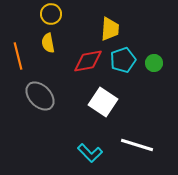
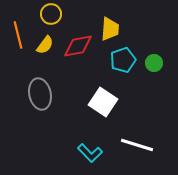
yellow semicircle: moved 3 px left, 2 px down; rotated 132 degrees counterclockwise
orange line: moved 21 px up
red diamond: moved 10 px left, 15 px up
gray ellipse: moved 2 px up; rotated 32 degrees clockwise
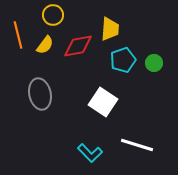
yellow circle: moved 2 px right, 1 px down
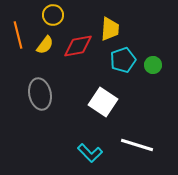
green circle: moved 1 px left, 2 px down
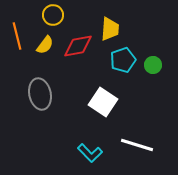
orange line: moved 1 px left, 1 px down
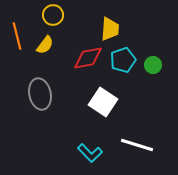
red diamond: moved 10 px right, 12 px down
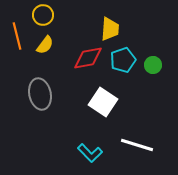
yellow circle: moved 10 px left
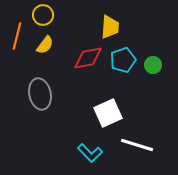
yellow trapezoid: moved 2 px up
orange line: rotated 28 degrees clockwise
white square: moved 5 px right, 11 px down; rotated 32 degrees clockwise
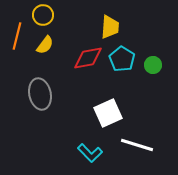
cyan pentagon: moved 1 px left, 1 px up; rotated 20 degrees counterclockwise
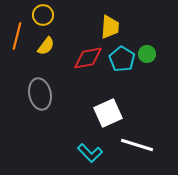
yellow semicircle: moved 1 px right, 1 px down
green circle: moved 6 px left, 11 px up
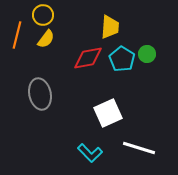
orange line: moved 1 px up
yellow semicircle: moved 7 px up
white line: moved 2 px right, 3 px down
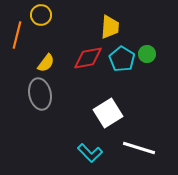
yellow circle: moved 2 px left
yellow semicircle: moved 24 px down
white square: rotated 8 degrees counterclockwise
